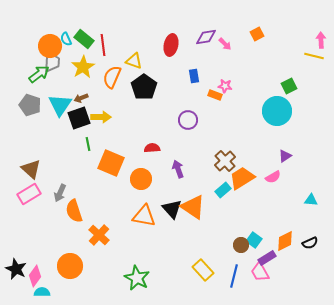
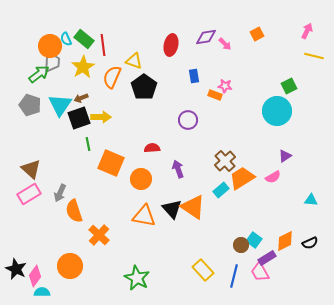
pink arrow at (321, 40): moved 14 px left, 9 px up; rotated 28 degrees clockwise
cyan rectangle at (223, 190): moved 2 px left
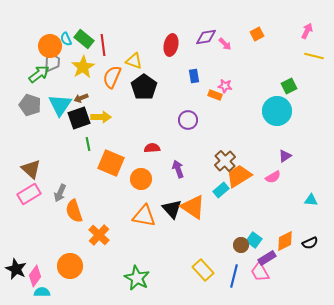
orange trapezoid at (242, 178): moved 3 px left, 2 px up
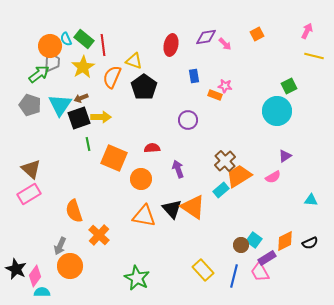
orange square at (111, 163): moved 3 px right, 5 px up
gray arrow at (60, 193): moved 53 px down
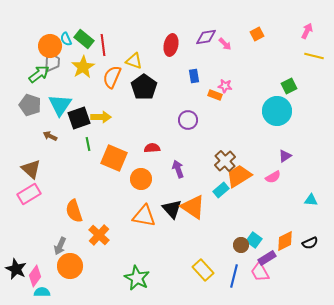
brown arrow at (81, 98): moved 31 px left, 38 px down; rotated 48 degrees clockwise
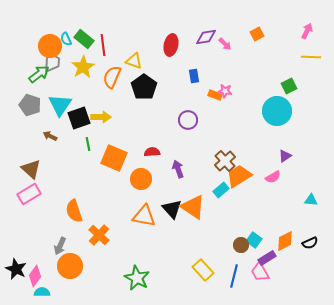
yellow line at (314, 56): moved 3 px left, 1 px down; rotated 12 degrees counterclockwise
pink star at (225, 86): moved 5 px down
red semicircle at (152, 148): moved 4 px down
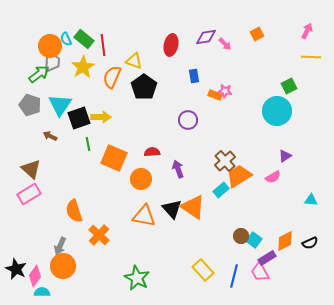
brown circle at (241, 245): moved 9 px up
orange circle at (70, 266): moved 7 px left
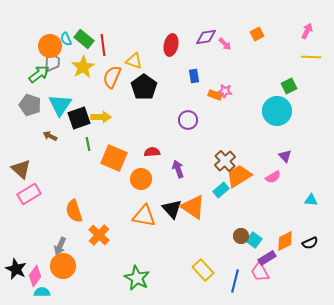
purple triangle at (285, 156): rotated 40 degrees counterclockwise
brown triangle at (31, 169): moved 10 px left
blue line at (234, 276): moved 1 px right, 5 px down
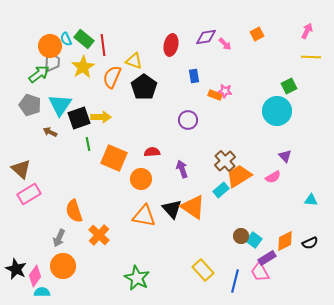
brown arrow at (50, 136): moved 4 px up
purple arrow at (178, 169): moved 4 px right
gray arrow at (60, 246): moved 1 px left, 8 px up
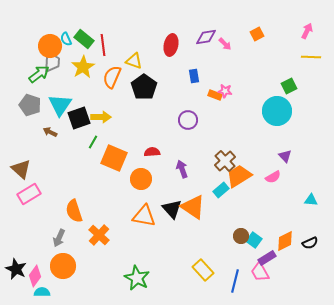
green line at (88, 144): moved 5 px right, 2 px up; rotated 40 degrees clockwise
